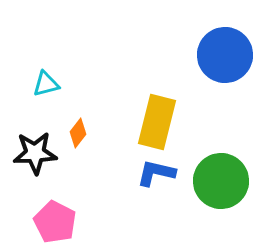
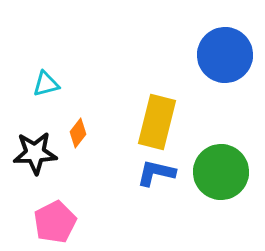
green circle: moved 9 px up
pink pentagon: rotated 18 degrees clockwise
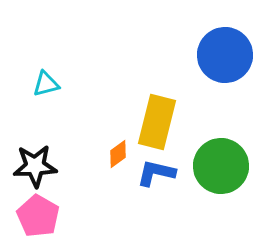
orange diamond: moved 40 px right, 21 px down; rotated 16 degrees clockwise
black star: moved 13 px down
green circle: moved 6 px up
pink pentagon: moved 17 px left, 6 px up; rotated 15 degrees counterclockwise
